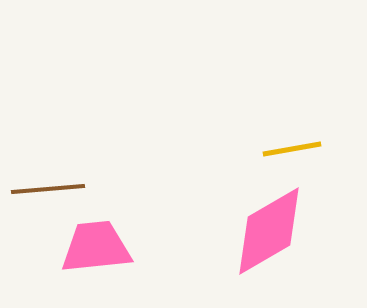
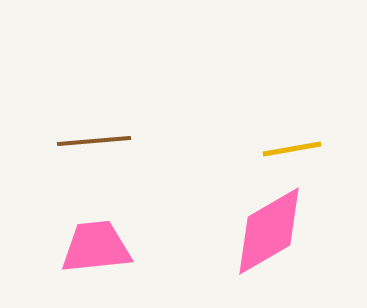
brown line: moved 46 px right, 48 px up
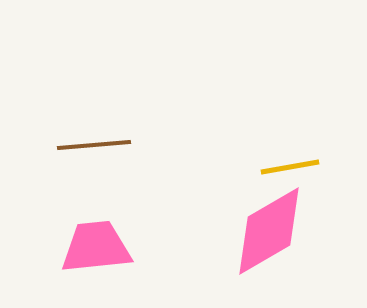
brown line: moved 4 px down
yellow line: moved 2 px left, 18 px down
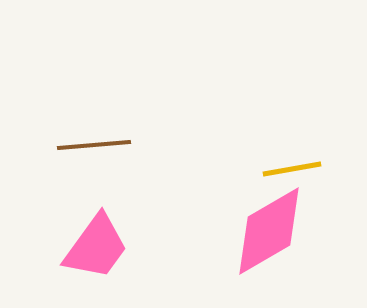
yellow line: moved 2 px right, 2 px down
pink trapezoid: rotated 132 degrees clockwise
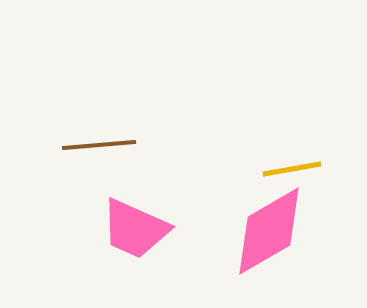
brown line: moved 5 px right
pink trapezoid: moved 39 px right, 18 px up; rotated 78 degrees clockwise
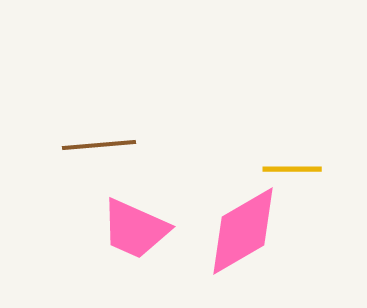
yellow line: rotated 10 degrees clockwise
pink diamond: moved 26 px left
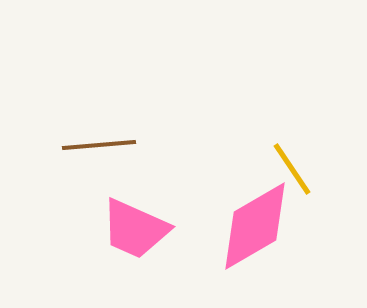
yellow line: rotated 56 degrees clockwise
pink diamond: moved 12 px right, 5 px up
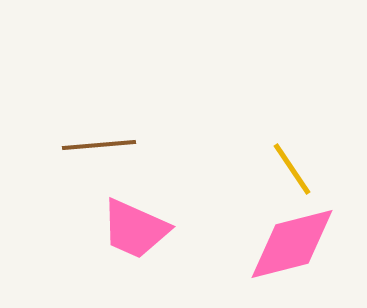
pink diamond: moved 37 px right, 18 px down; rotated 16 degrees clockwise
